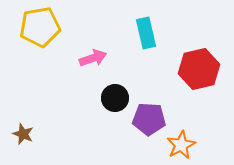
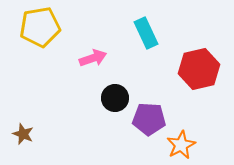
cyan rectangle: rotated 12 degrees counterclockwise
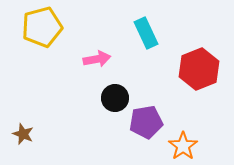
yellow pentagon: moved 2 px right; rotated 6 degrees counterclockwise
pink arrow: moved 4 px right, 1 px down; rotated 8 degrees clockwise
red hexagon: rotated 9 degrees counterclockwise
purple pentagon: moved 3 px left, 3 px down; rotated 12 degrees counterclockwise
orange star: moved 2 px right, 1 px down; rotated 8 degrees counterclockwise
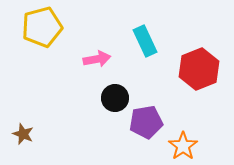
cyan rectangle: moved 1 px left, 8 px down
